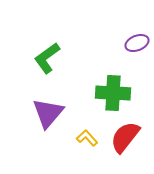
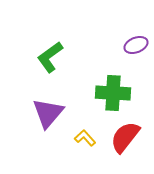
purple ellipse: moved 1 px left, 2 px down
green L-shape: moved 3 px right, 1 px up
yellow L-shape: moved 2 px left
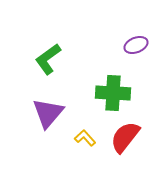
green L-shape: moved 2 px left, 2 px down
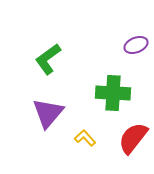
red semicircle: moved 8 px right, 1 px down
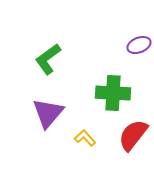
purple ellipse: moved 3 px right
red semicircle: moved 3 px up
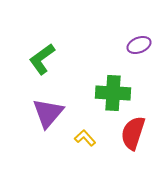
green L-shape: moved 6 px left
red semicircle: moved 2 px up; rotated 20 degrees counterclockwise
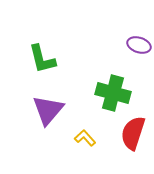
purple ellipse: rotated 40 degrees clockwise
green L-shape: rotated 68 degrees counterclockwise
green cross: rotated 12 degrees clockwise
purple triangle: moved 3 px up
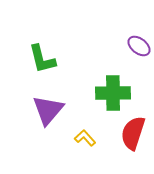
purple ellipse: moved 1 px down; rotated 20 degrees clockwise
green cross: rotated 16 degrees counterclockwise
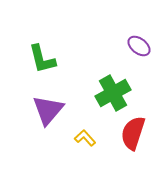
green cross: rotated 28 degrees counterclockwise
